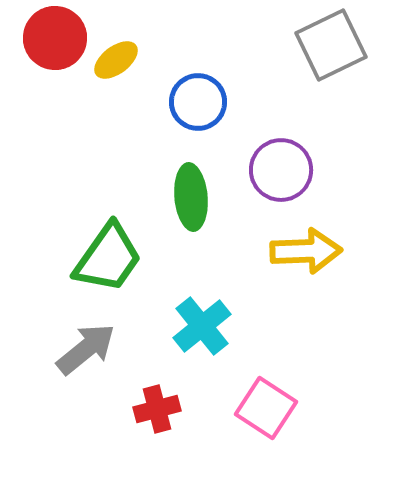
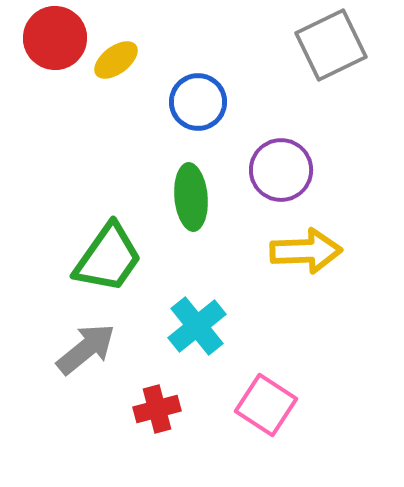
cyan cross: moved 5 px left
pink square: moved 3 px up
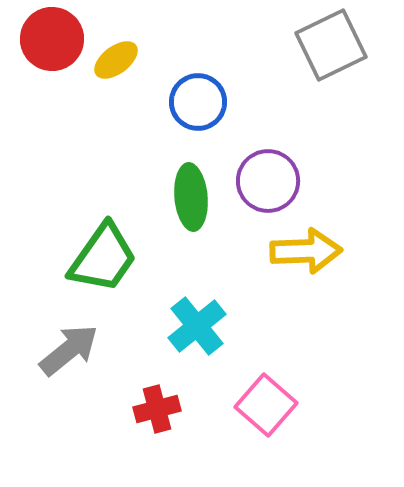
red circle: moved 3 px left, 1 px down
purple circle: moved 13 px left, 11 px down
green trapezoid: moved 5 px left
gray arrow: moved 17 px left, 1 px down
pink square: rotated 8 degrees clockwise
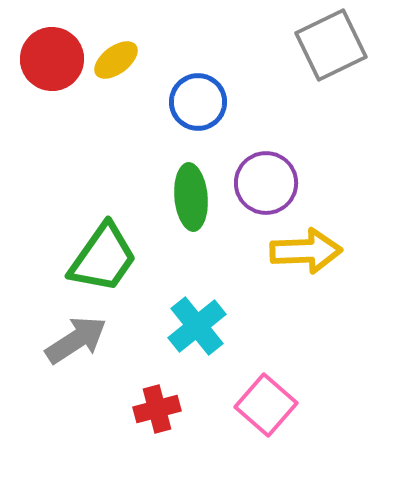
red circle: moved 20 px down
purple circle: moved 2 px left, 2 px down
gray arrow: moved 7 px right, 10 px up; rotated 6 degrees clockwise
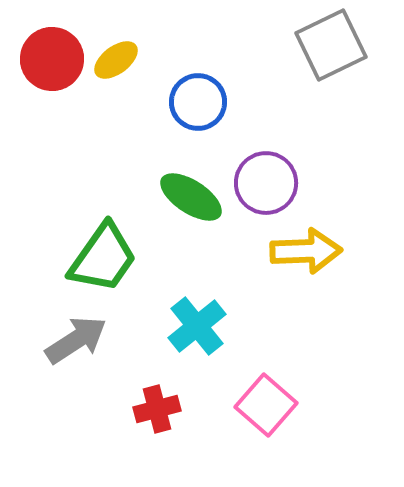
green ellipse: rotated 52 degrees counterclockwise
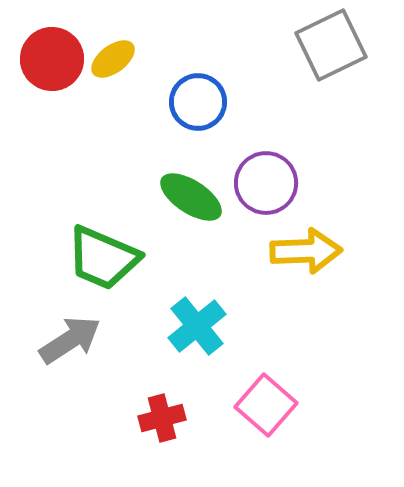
yellow ellipse: moved 3 px left, 1 px up
green trapezoid: rotated 78 degrees clockwise
gray arrow: moved 6 px left
red cross: moved 5 px right, 9 px down
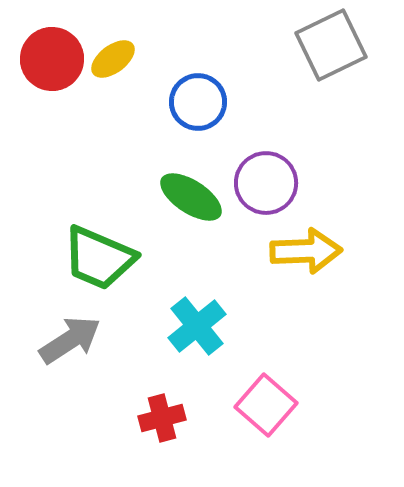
green trapezoid: moved 4 px left
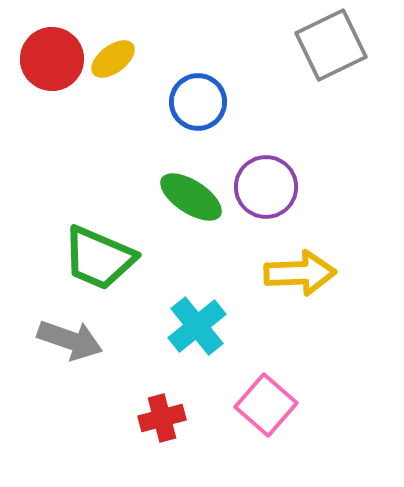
purple circle: moved 4 px down
yellow arrow: moved 6 px left, 22 px down
gray arrow: rotated 52 degrees clockwise
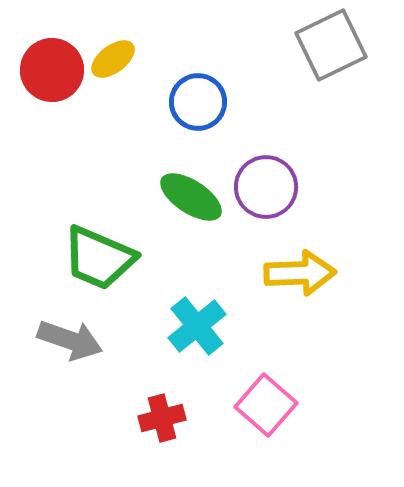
red circle: moved 11 px down
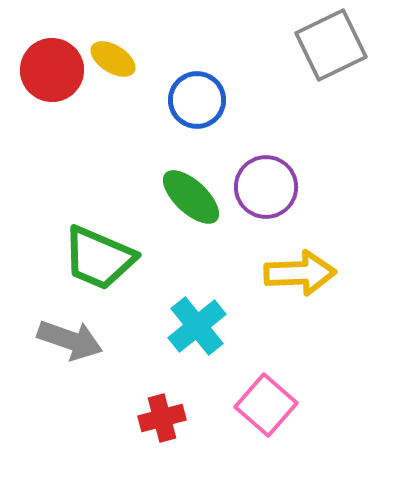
yellow ellipse: rotated 69 degrees clockwise
blue circle: moved 1 px left, 2 px up
green ellipse: rotated 10 degrees clockwise
